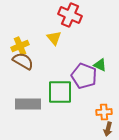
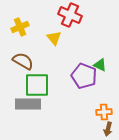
yellow cross: moved 19 px up
green square: moved 23 px left, 7 px up
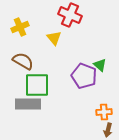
green triangle: rotated 16 degrees clockwise
brown arrow: moved 1 px down
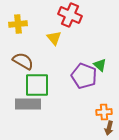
yellow cross: moved 2 px left, 3 px up; rotated 18 degrees clockwise
brown arrow: moved 1 px right, 2 px up
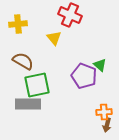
green square: rotated 12 degrees counterclockwise
brown arrow: moved 2 px left, 3 px up
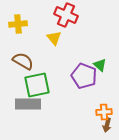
red cross: moved 4 px left
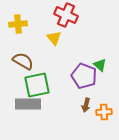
brown arrow: moved 21 px left, 20 px up
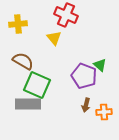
green square: rotated 36 degrees clockwise
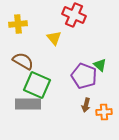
red cross: moved 8 px right
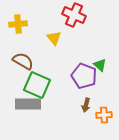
orange cross: moved 3 px down
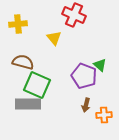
brown semicircle: moved 1 px down; rotated 15 degrees counterclockwise
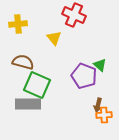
brown arrow: moved 12 px right
